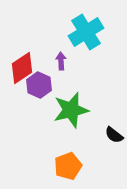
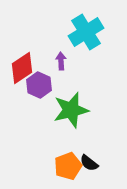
black semicircle: moved 25 px left, 28 px down
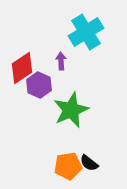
green star: rotated 9 degrees counterclockwise
orange pentagon: rotated 12 degrees clockwise
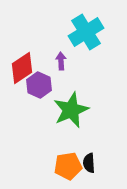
black semicircle: rotated 48 degrees clockwise
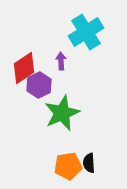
red diamond: moved 2 px right
purple hexagon: rotated 10 degrees clockwise
green star: moved 9 px left, 3 px down
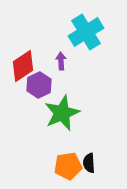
red diamond: moved 1 px left, 2 px up
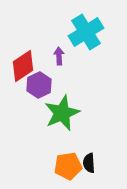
purple arrow: moved 2 px left, 5 px up
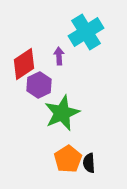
red diamond: moved 1 px right, 2 px up
orange pentagon: moved 7 px up; rotated 24 degrees counterclockwise
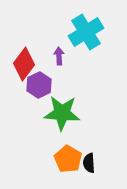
red diamond: rotated 20 degrees counterclockwise
green star: rotated 27 degrees clockwise
orange pentagon: rotated 8 degrees counterclockwise
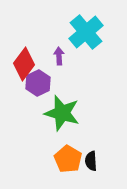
cyan cross: rotated 8 degrees counterclockwise
purple hexagon: moved 1 px left, 2 px up
green star: rotated 12 degrees clockwise
black semicircle: moved 2 px right, 2 px up
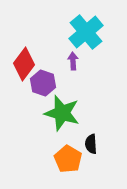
purple arrow: moved 14 px right, 5 px down
purple hexagon: moved 5 px right; rotated 15 degrees counterclockwise
black semicircle: moved 17 px up
